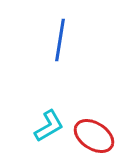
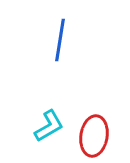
red ellipse: rotated 66 degrees clockwise
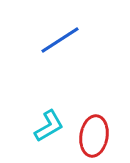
blue line: rotated 48 degrees clockwise
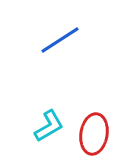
red ellipse: moved 2 px up
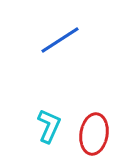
cyan L-shape: rotated 36 degrees counterclockwise
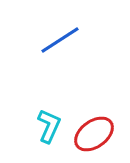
red ellipse: rotated 45 degrees clockwise
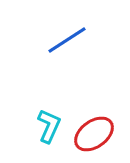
blue line: moved 7 px right
